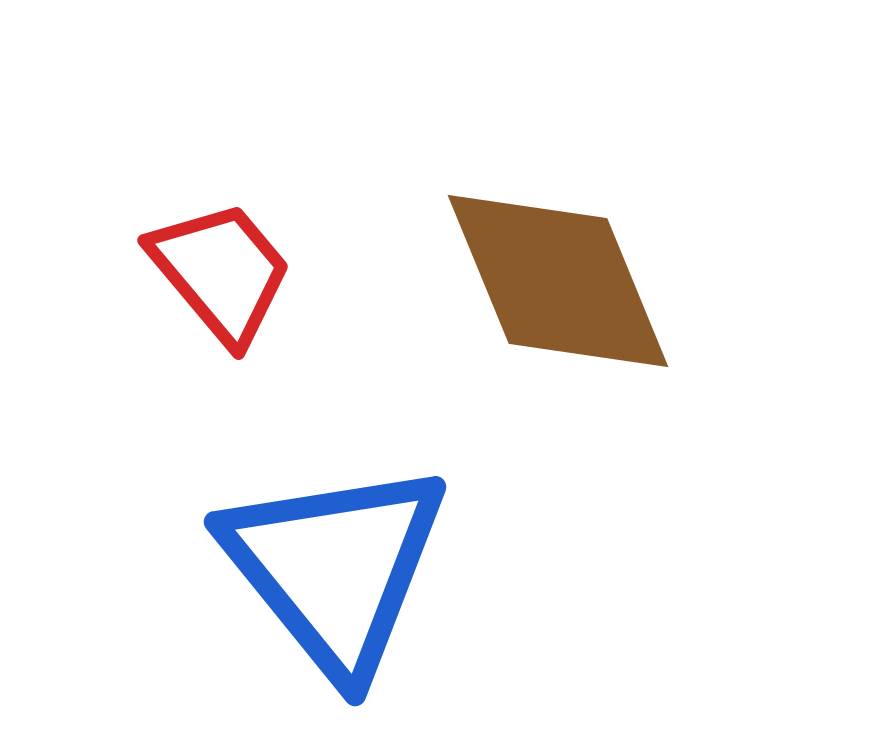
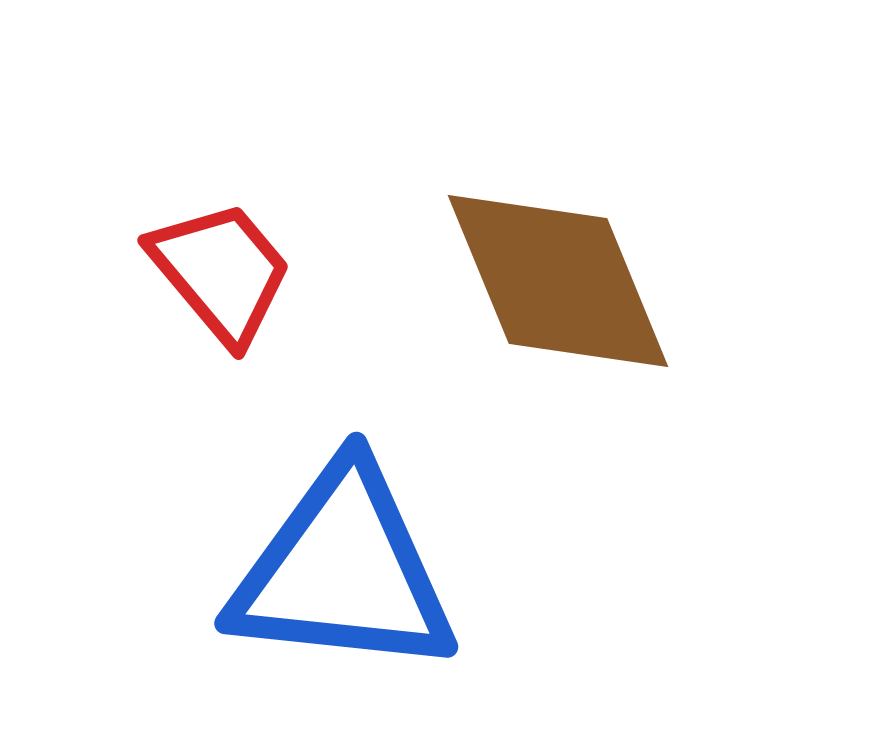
blue triangle: moved 8 px right, 3 px down; rotated 45 degrees counterclockwise
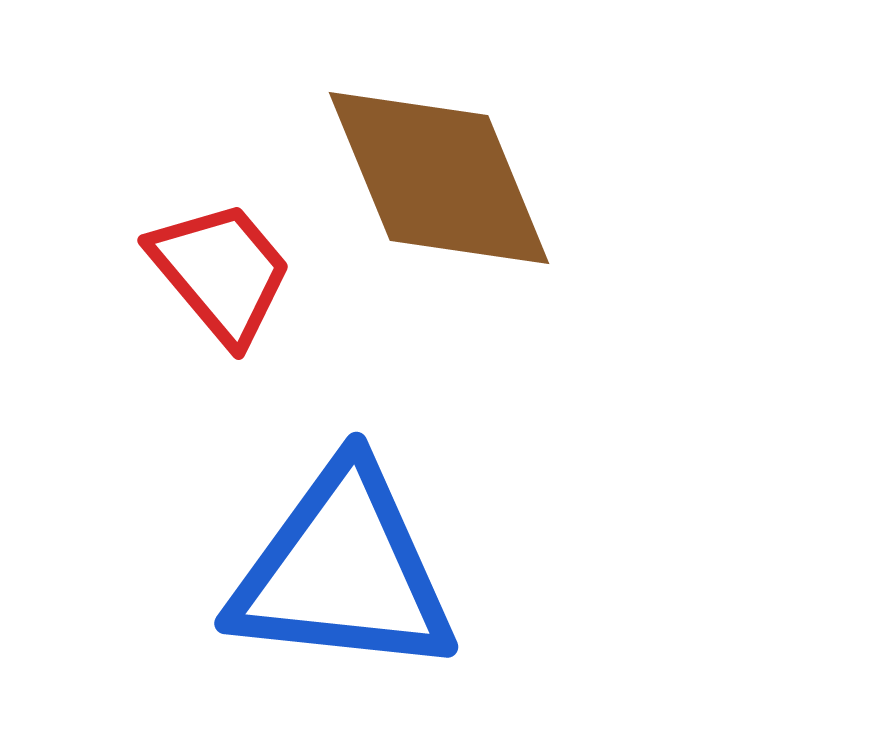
brown diamond: moved 119 px left, 103 px up
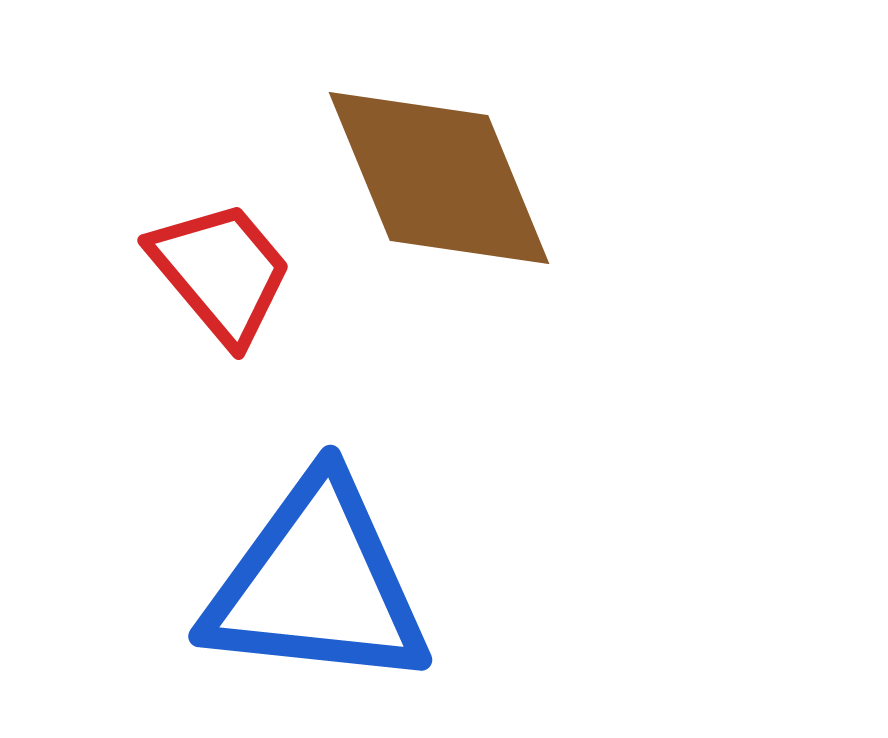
blue triangle: moved 26 px left, 13 px down
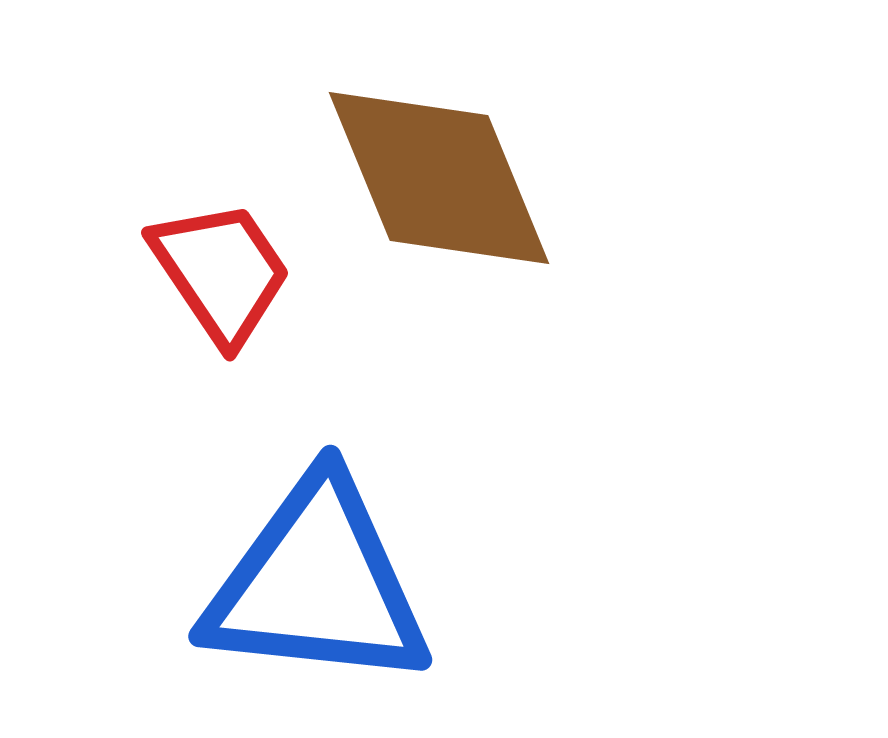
red trapezoid: rotated 6 degrees clockwise
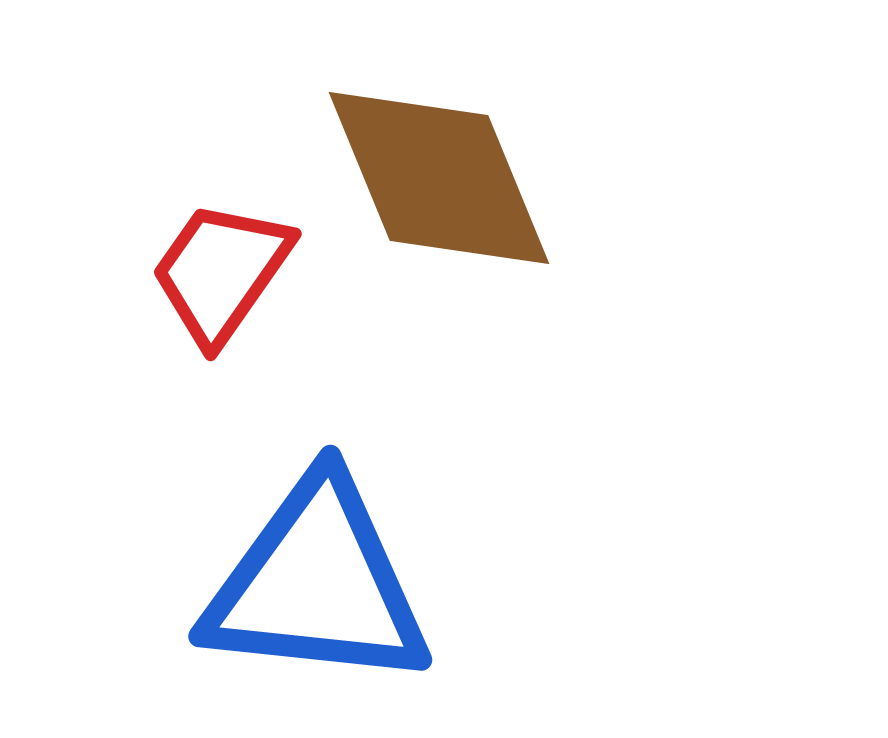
red trapezoid: rotated 111 degrees counterclockwise
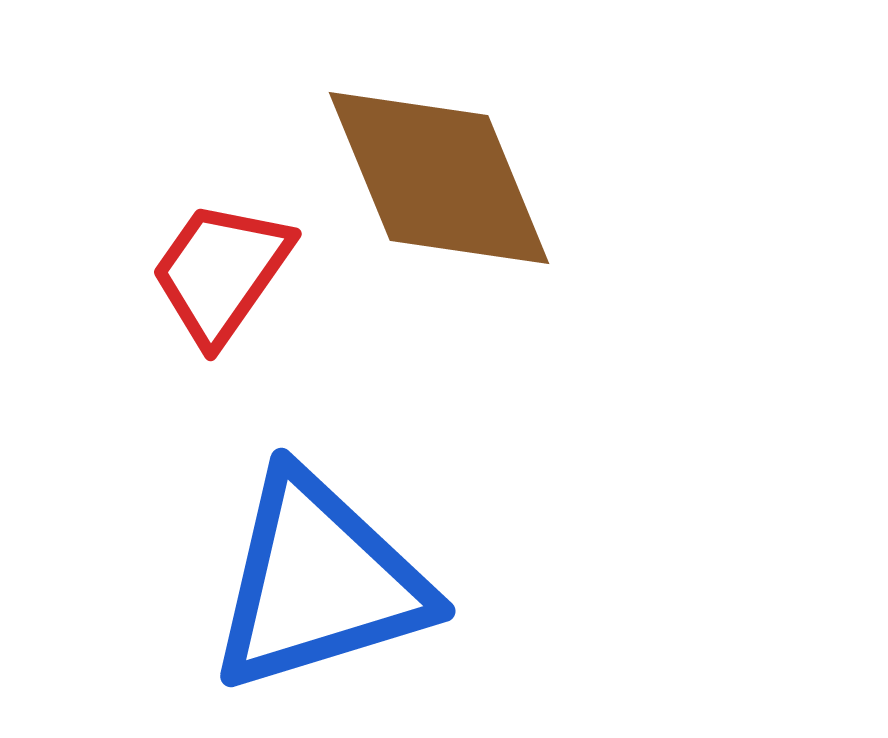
blue triangle: moved 2 px right, 2 px up; rotated 23 degrees counterclockwise
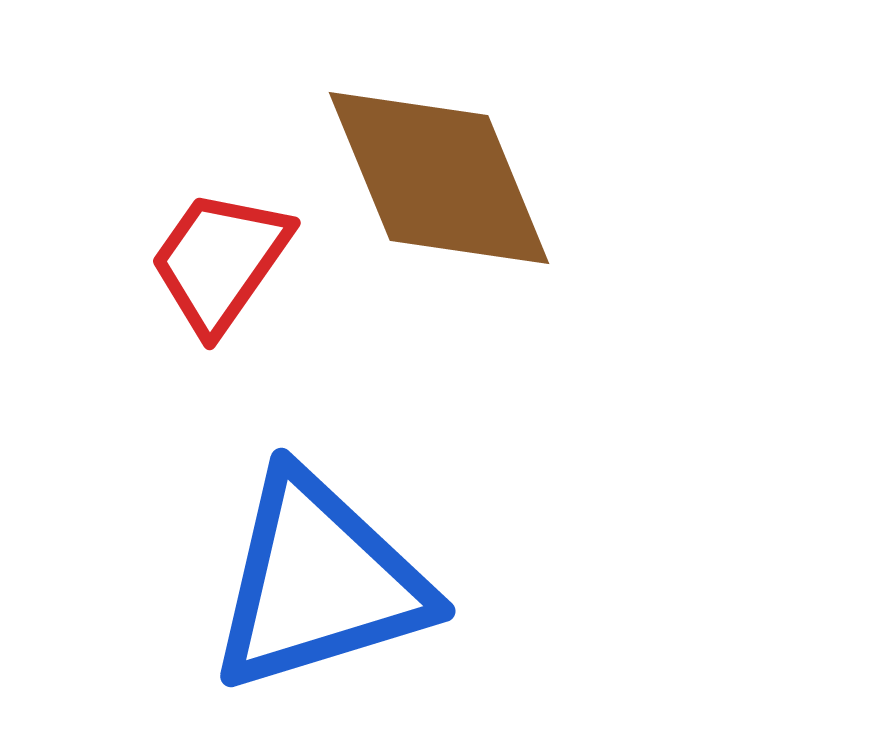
red trapezoid: moved 1 px left, 11 px up
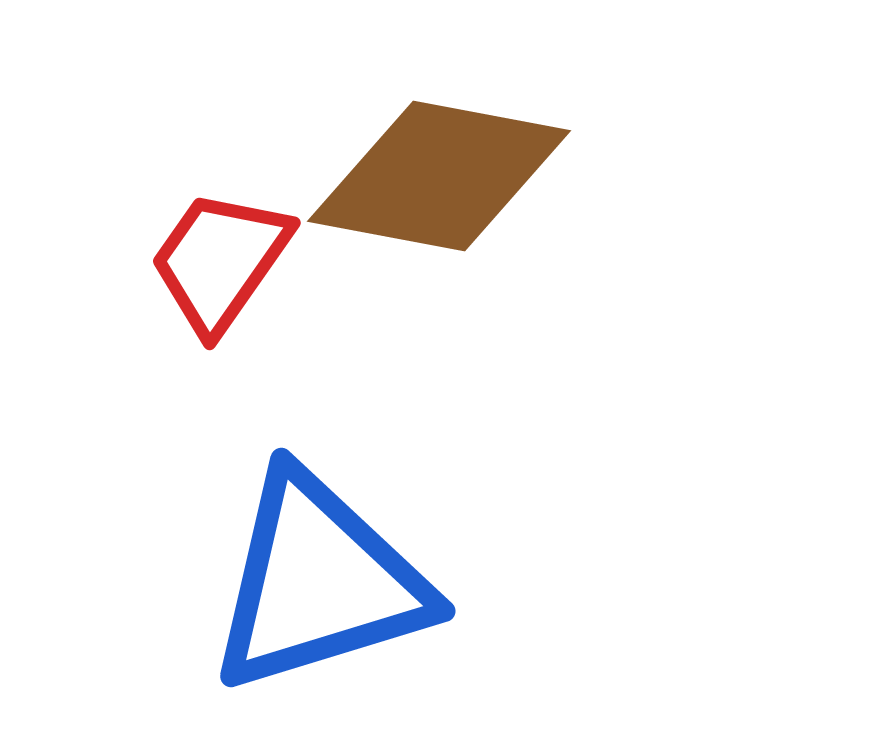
brown diamond: moved 2 px up; rotated 57 degrees counterclockwise
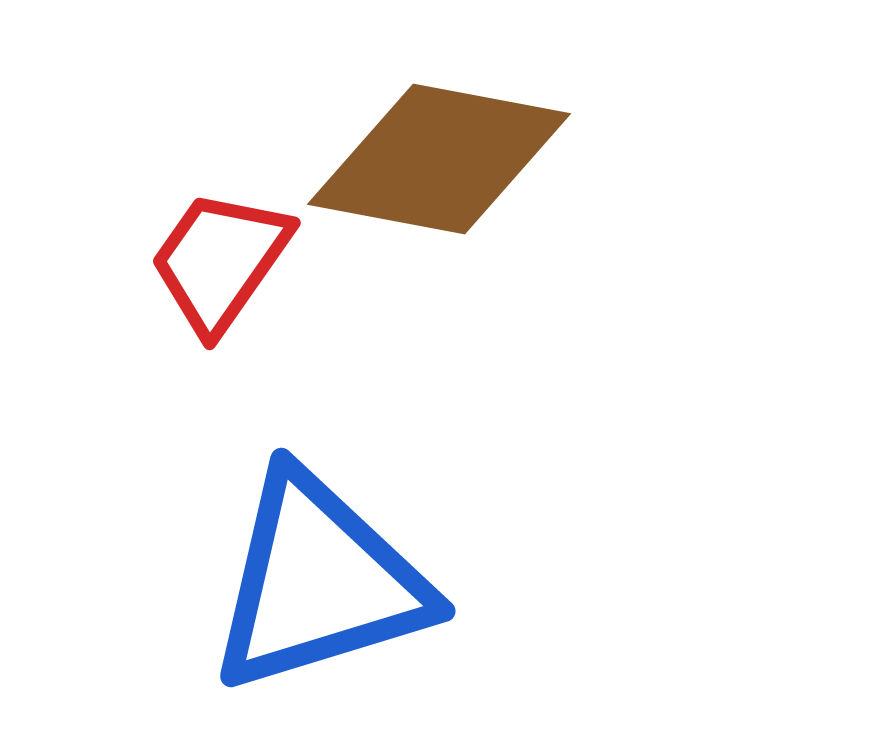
brown diamond: moved 17 px up
